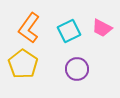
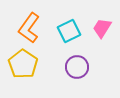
pink trapezoid: rotated 95 degrees clockwise
purple circle: moved 2 px up
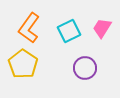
purple circle: moved 8 px right, 1 px down
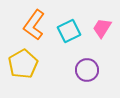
orange L-shape: moved 5 px right, 3 px up
yellow pentagon: rotated 8 degrees clockwise
purple circle: moved 2 px right, 2 px down
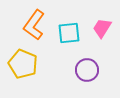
cyan square: moved 2 px down; rotated 20 degrees clockwise
yellow pentagon: rotated 20 degrees counterclockwise
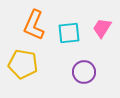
orange L-shape: rotated 12 degrees counterclockwise
yellow pentagon: rotated 12 degrees counterclockwise
purple circle: moved 3 px left, 2 px down
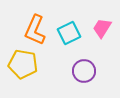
orange L-shape: moved 1 px right, 5 px down
cyan square: rotated 20 degrees counterclockwise
purple circle: moved 1 px up
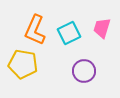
pink trapezoid: rotated 15 degrees counterclockwise
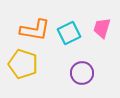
orange L-shape: rotated 104 degrees counterclockwise
yellow pentagon: rotated 8 degrees clockwise
purple circle: moved 2 px left, 2 px down
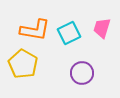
yellow pentagon: rotated 12 degrees clockwise
